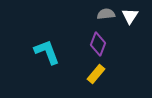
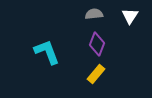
gray semicircle: moved 12 px left
purple diamond: moved 1 px left
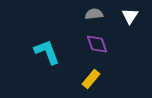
purple diamond: rotated 40 degrees counterclockwise
yellow rectangle: moved 5 px left, 5 px down
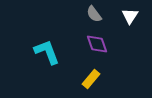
gray semicircle: rotated 120 degrees counterclockwise
